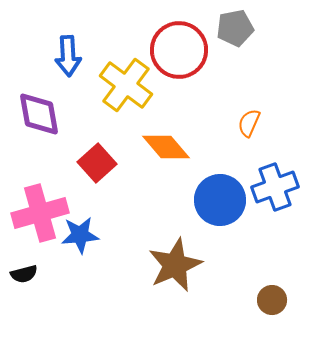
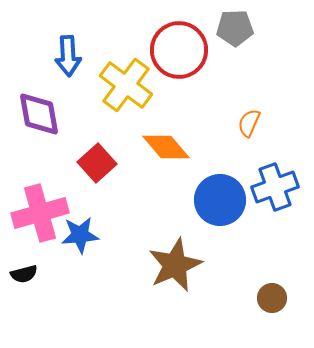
gray pentagon: rotated 9 degrees clockwise
brown circle: moved 2 px up
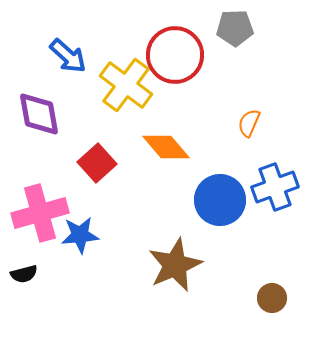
red circle: moved 4 px left, 5 px down
blue arrow: rotated 45 degrees counterclockwise
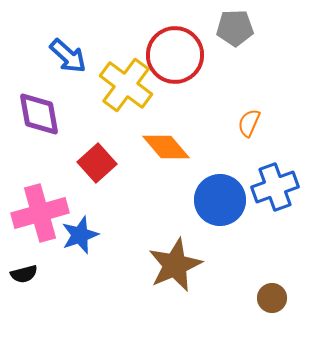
blue star: rotated 15 degrees counterclockwise
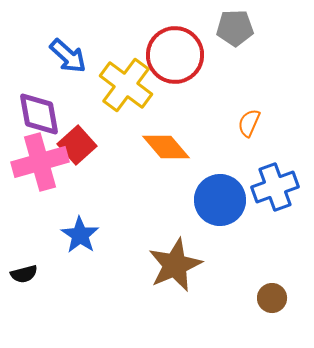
red square: moved 20 px left, 18 px up
pink cross: moved 51 px up
blue star: rotated 18 degrees counterclockwise
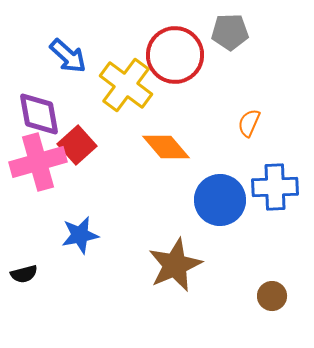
gray pentagon: moved 5 px left, 4 px down
pink cross: moved 2 px left
blue cross: rotated 18 degrees clockwise
blue star: rotated 27 degrees clockwise
brown circle: moved 2 px up
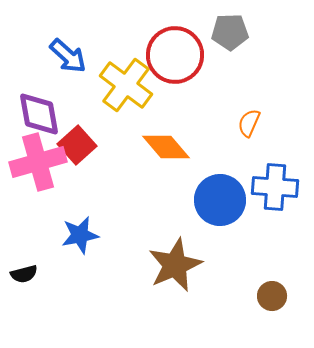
blue cross: rotated 6 degrees clockwise
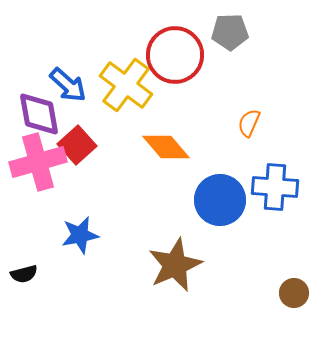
blue arrow: moved 29 px down
brown circle: moved 22 px right, 3 px up
